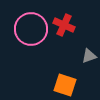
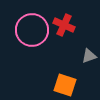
pink circle: moved 1 px right, 1 px down
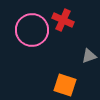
red cross: moved 1 px left, 5 px up
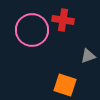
red cross: rotated 15 degrees counterclockwise
gray triangle: moved 1 px left
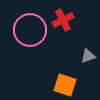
red cross: rotated 35 degrees counterclockwise
pink circle: moved 2 px left
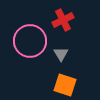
pink circle: moved 11 px down
gray triangle: moved 27 px left, 2 px up; rotated 42 degrees counterclockwise
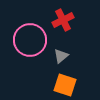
pink circle: moved 1 px up
gray triangle: moved 2 px down; rotated 21 degrees clockwise
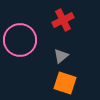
pink circle: moved 10 px left
orange square: moved 2 px up
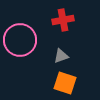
red cross: rotated 15 degrees clockwise
gray triangle: rotated 21 degrees clockwise
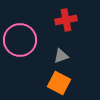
red cross: moved 3 px right
orange square: moved 6 px left; rotated 10 degrees clockwise
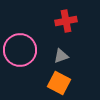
red cross: moved 1 px down
pink circle: moved 10 px down
